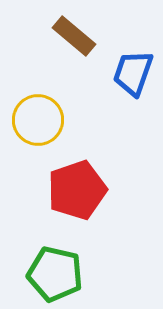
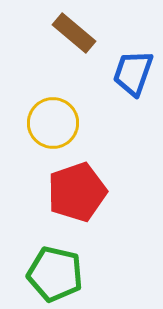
brown rectangle: moved 3 px up
yellow circle: moved 15 px right, 3 px down
red pentagon: moved 2 px down
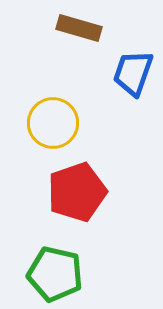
brown rectangle: moved 5 px right, 5 px up; rotated 24 degrees counterclockwise
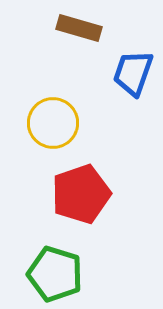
red pentagon: moved 4 px right, 2 px down
green pentagon: rotated 4 degrees clockwise
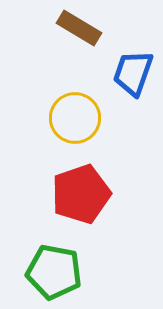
brown rectangle: rotated 15 degrees clockwise
yellow circle: moved 22 px right, 5 px up
green pentagon: moved 1 px left, 2 px up; rotated 6 degrees counterclockwise
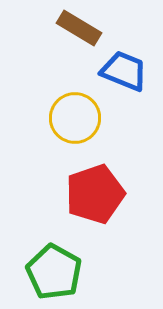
blue trapezoid: moved 9 px left, 2 px up; rotated 93 degrees clockwise
red pentagon: moved 14 px right
green pentagon: rotated 18 degrees clockwise
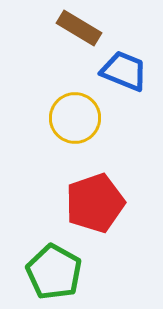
red pentagon: moved 9 px down
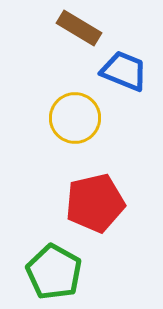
red pentagon: rotated 6 degrees clockwise
